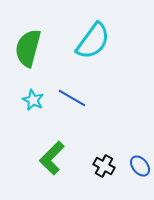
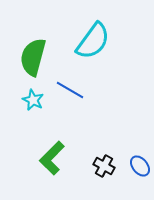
green semicircle: moved 5 px right, 9 px down
blue line: moved 2 px left, 8 px up
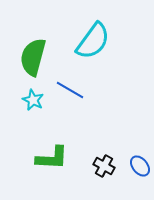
green L-shape: rotated 132 degrees counterclockwise
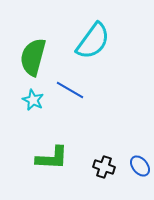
black cross: moved 1 px down; rotated 10 degrees counterclockwise
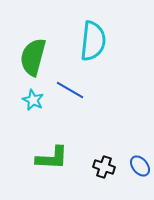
cyan semicircle: rotated 30 degrees counterclockwise
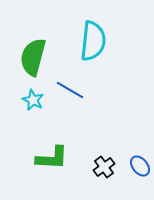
black cross: rotated 35 degrees clockwise
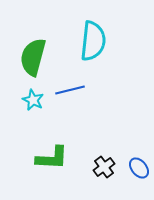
blue line: rotated 44 degrees counterclockwise
blue ellipse: moved 1 px left, 2 px down
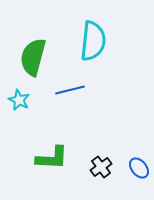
cyan star: moved 14 px left
black cross: moved 3 px left
